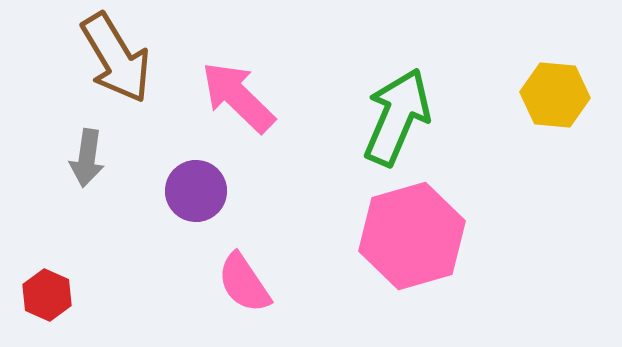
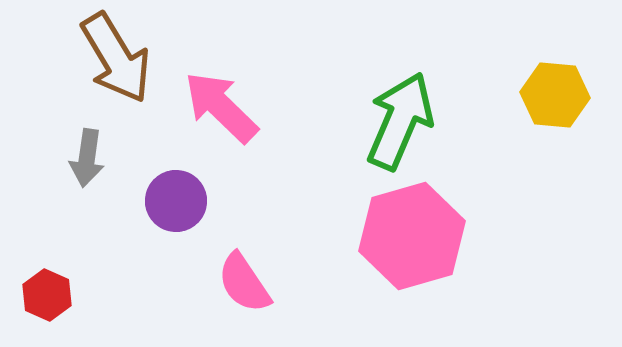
pink arrow: moved 17 px left, 10 px down
green arrow: moved 3 px right, 4 px down
purple circle: moved 20 px left, 10 px down
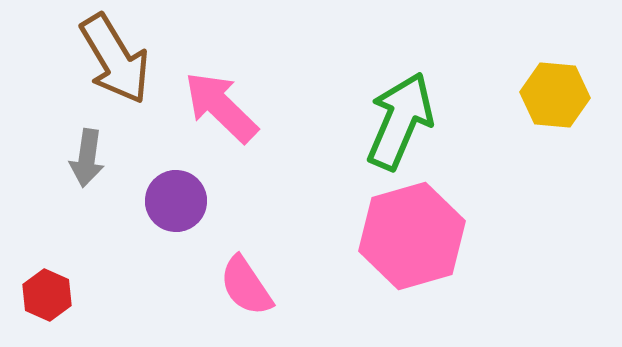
brown arrow: moved 1 px left, 1 px down
pink semicircle: moved 2 px right, 3 px down
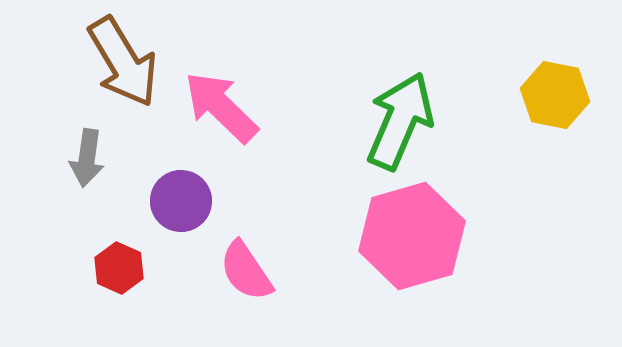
brown arrow: moved 8 px right, 3 px down
yellow hexagon: rotated 6 degrees clockwise
purple circle: moved 5 px right
pink semicircle: moved 15 px up
red hexagon: moved 72 px right, 27 px up
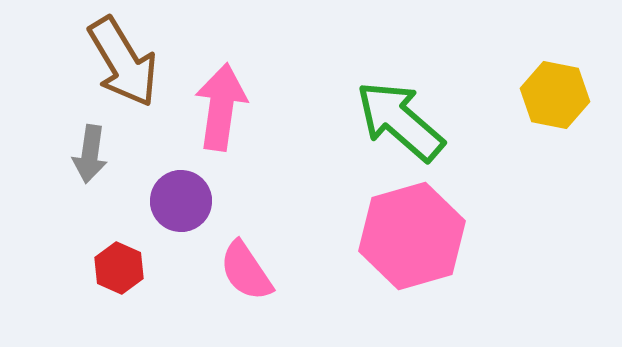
pink arrow: rotated 54 degrees clockwise
green arrow: rotated 72 degrees counterclockwise
gray arrow: moved 3 px right, 4 px up
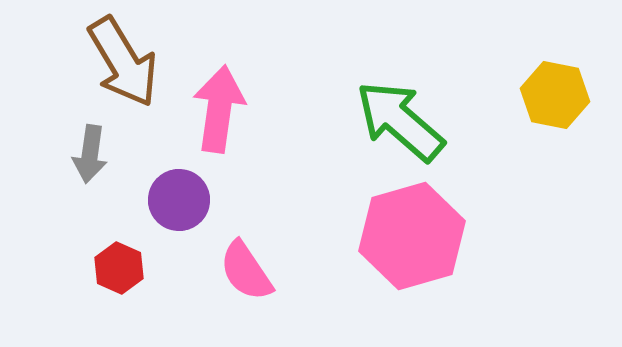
pink arrow: moved 2 px left, 2 px down
purple circle: moved 2 px left, 1 px up
